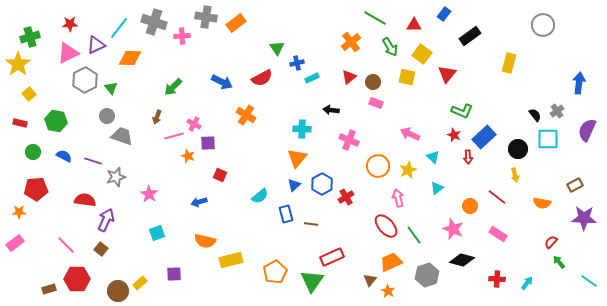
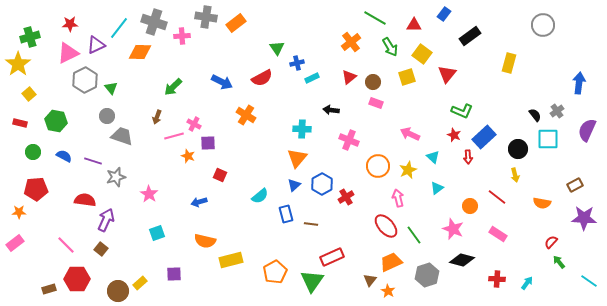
orange diamond at (130, 58): moved 10 px right, 6 px up
yellow square at (407, 77): rotated 30 degrees counterclockwise
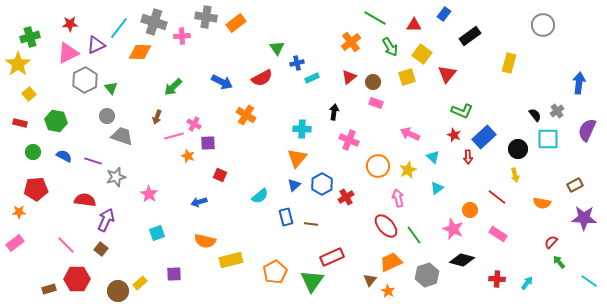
black arrow at (331, 110): moved 3 px right, 2 px down; rotated 91 degrees clockwise
orange circle at (470, 206): moved 4 px down
blue rectangle at (286, 214): moved 3 px down
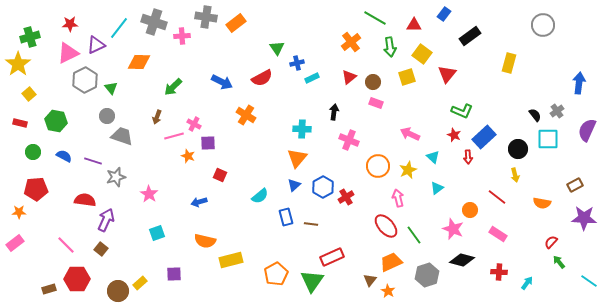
green arrow at (390, 47): rotated 24 degrees clockwise
orange diamond at (140, 52): moved 1 px left, 10 px down
blue hexagon at (322, 184): moved 1 px right, 3 px down
orange pentagon at (275, 272): moved 1 px right, 2 px down
red cross at (497, 279): moved 2 px right, 7 px up
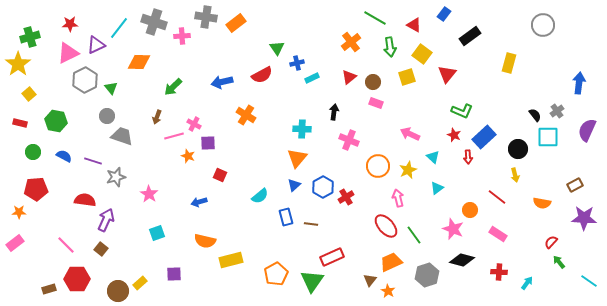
red triangle at (414, 25): rotated 28 degrees clockwise
red semicircle at (262, 78): moved 3 px up
blue arrow at (222, 82): rotated 140 degrees clockwise
cyan square at (548, 139): moved 2 px up
